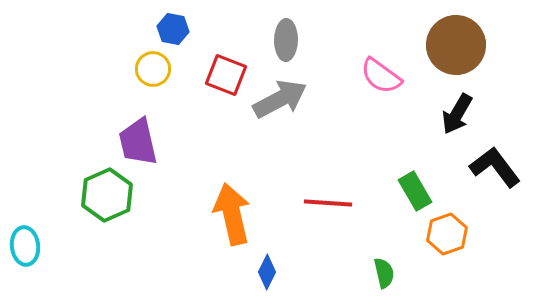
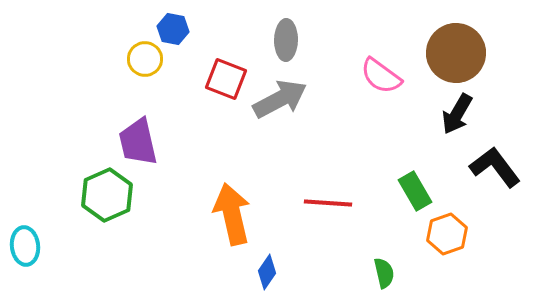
brown circle: moved 8 px down
yellow circle: moved 8 px left, 10 px up
red square: moved 4 px down
blue diamond: rotated 8 degrees clockwise
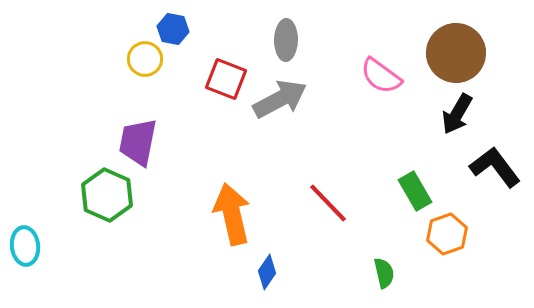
purple trapezoid: rotated 24 degrees clockwise
green hexagon: rotated 12 degrees counterclockwise
red line: rotated 42 degrees clockwise
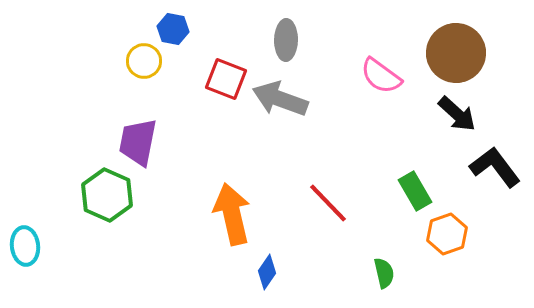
yellow circle: moved 1 px left, 2 px down
gray arrow: rotated 132 degrees counterclockwise
black arrow: rotated 78 degrees counterclockwise
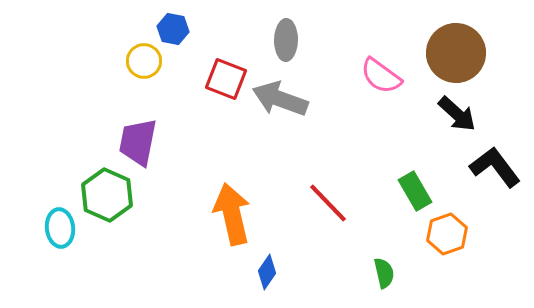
cyan ellipse: moved 35 px right, 18 px up
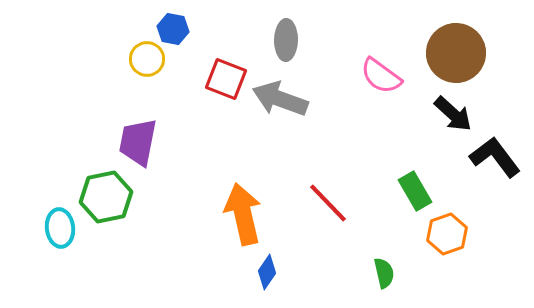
yellow circle: moved 3 px right, 2 px up
black arrow: moved 4 px left
black L-shape: moved 10 px up
green hexagon: moved 1 px left, 2 px down; rotated 24 degrees clockwise
orange arrow: moved 11 px right
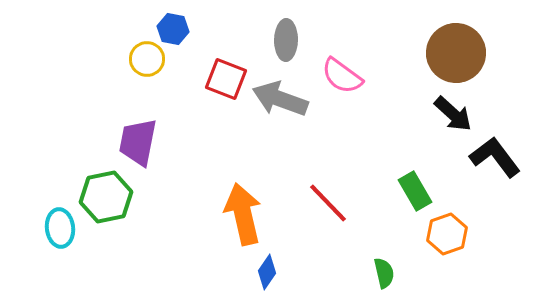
pink semicircle: moved 39 px left
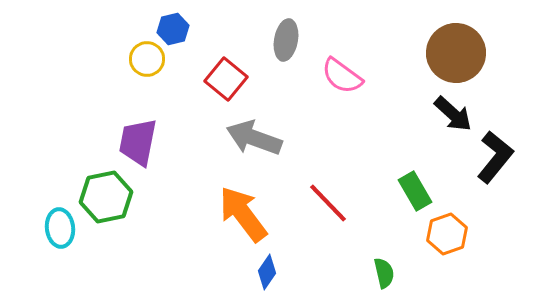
blue hexagon: rotated 24 degrees counterclockwise
gray ellipse: rotated 9 degrees clockwise
red square: rotated 18 degrees clockwise
gray arrow: moved 26 px left, 39 px down
black L-shape: rotated 76 degrees clockwise
orange arrow: rotated 24 degrees counterclockwise
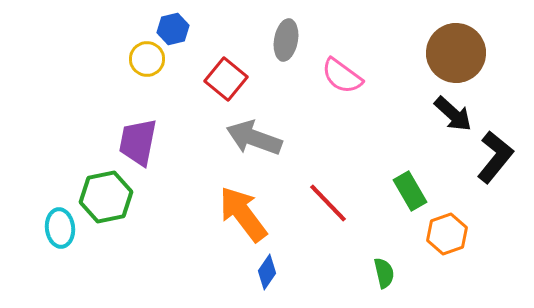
green rectangle: moved 5 px left
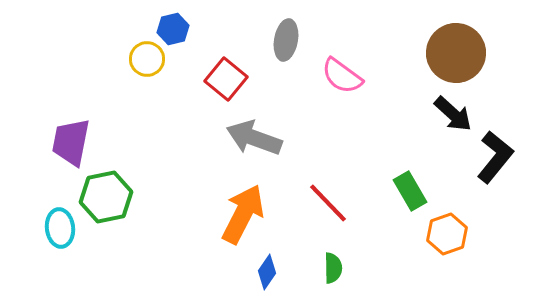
purple trapezoid: moved 67 px left
orange arrow: rotated 64 degrees clockwise
green semicircle: moved 51 px left, 5 px up; rotated 12 degrees clockwise
